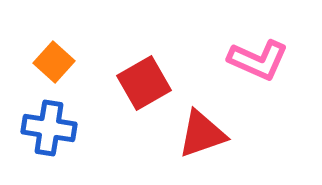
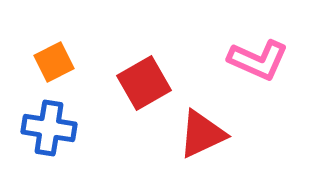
orange square: rotated 21 degrees clockwise
red triangle: rotated 6 degrees counterclockwise
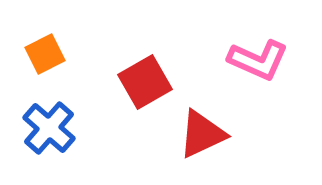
orange square: moved 9 px left, 8 px up
red square: moved 1 px right, 1 px up
blue cross: rotated 32 degrees clockwise
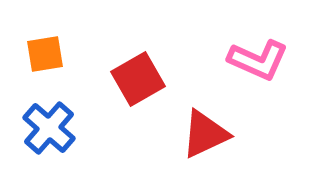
orange square: rotated 18 degrees clockwise
red square: moved 7 px left, 3 px up
red triangle: moved 3 px right
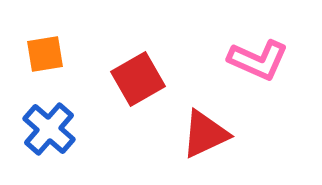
blue cross: moved 1 px down
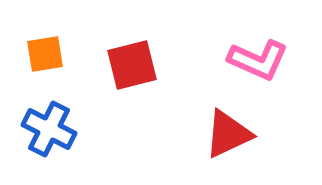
red square: moved 6 px left, 14 px up; rotated 16 degrees clockwise
blue cross: rotated 14 degrees counterclockwise
red triangle: moved 23 px right
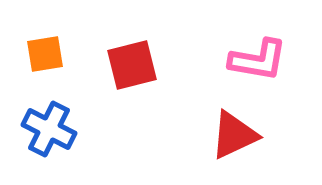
pink L-shape: rotated 14 degrees counterclockwise
red triangle: moved 6 px right, 1 px down
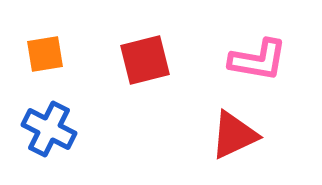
red square: moved 13 px right, 5 px up
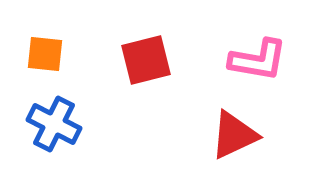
orange square: rotated 15 degrees clockwise
red square: moved 1 px right
blue cross: moved 5 px right, 5 px up
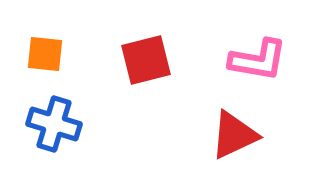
blue cross: rotated 10 degrees counterclockwise
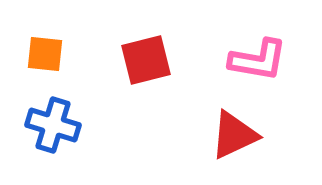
blue cross: moved 1 px left, 1 px down
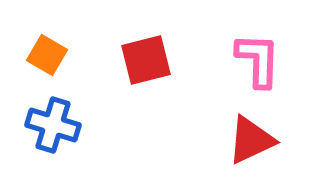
orange square: moved 2 px right, 1 px down; rotated 24 degrees clockwise
pink L-shape: rotated 98 degrees counterclockwise
red triangle: moved 17 px right, 5 px down
